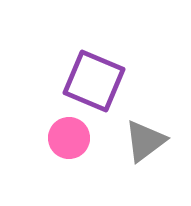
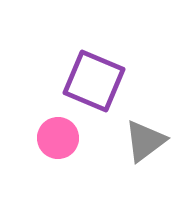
pink circle: moved 11 px left
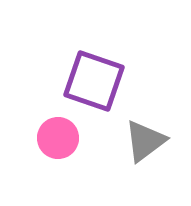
purple square: rotated 4 degrees counterclockwise
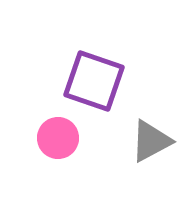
gray triangle: moved 6 px right; rotated 9 degrees clockwise
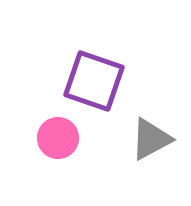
gray triangle: moved 2 px up
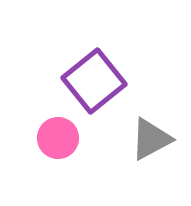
purple square: rotated 32 degrees clockwise
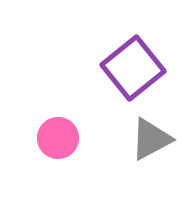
purple square: moved 39 px right, 13 px up
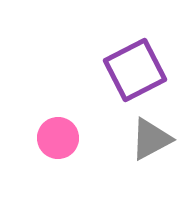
purple square: moved 2 px right, 2 px down; rotated 12 degrees clockwise
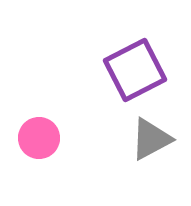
pink circle: moved 19 px left
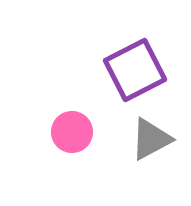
pink circle: moved 33 px right, 6 px up
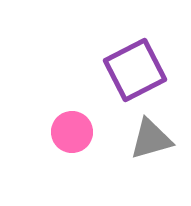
gray triangle: rotated 12 degrees clockwise
